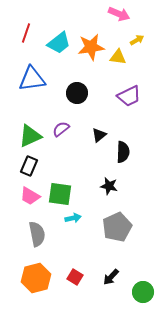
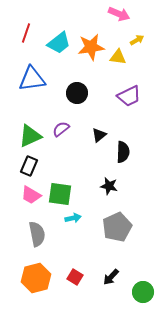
pink trapezoid: moved 1 px right, 1 px up
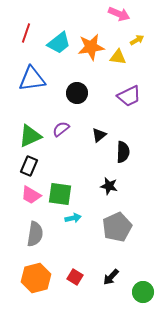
gray semicircle: moved 2 px left; rotated 20 degrees clockwise
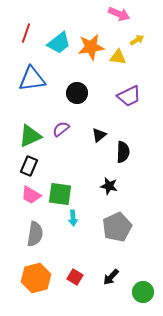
cyan arrow: rotated 98 degrees clockwise
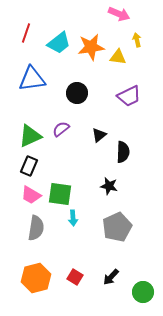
yellow arrow: rotated 72 degrees counterclockwise
gray semicircle: moved 1 px right, 6 px up
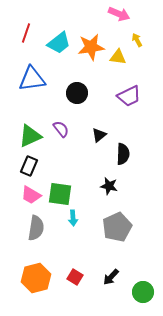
yellow arrow: rotated 16 degrees counterclockwise
purple semicircle: rotated 90 degrees clockwise
black semicircle: moved 2 px down
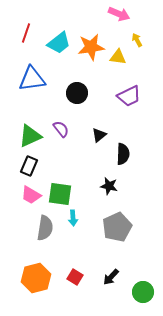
gray semicircle: moved 9 px right
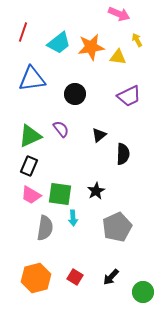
red line: moved 3 px left, 1 px up
black circle: moved 2 px left, 1 px down
black star: moved 13 px left, 5 px down; rotated 30 degrees clockwise
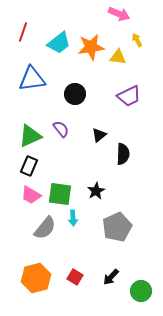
gray semicircle: rotated 30 degrees clockwise
green circle: moved 2 px left, 1 px up
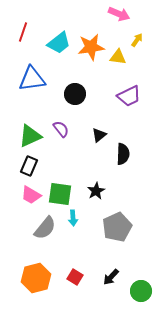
yellow arrow: rotated 64 degrees clockwise
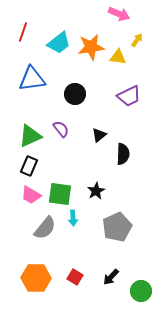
orange hexagon: rotated 16 degrees clockwise
